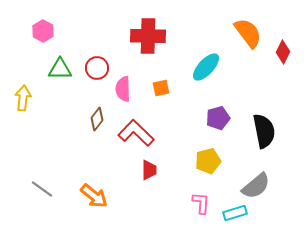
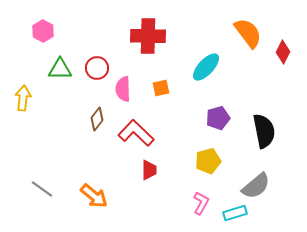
pink L-shape: rotated 25 degrees clockwise
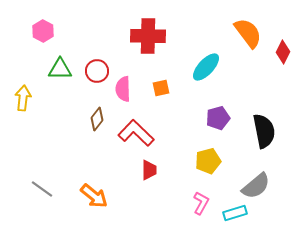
red circle: moved 3 px down
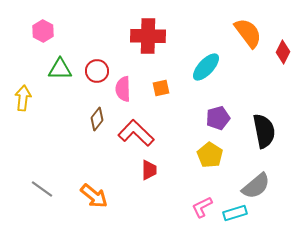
yellow pentagon: moved 2 px right, 6 px up; rotated 25 degrees counterclockwise
pink L-shape: moved 1 px right, 4 px down; rotated 145 degrees counterclockwise
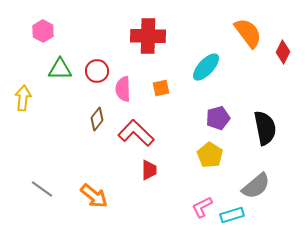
black semicircle: moved 1 px right, 3 px up
cyan rectangle: moved 3 px left, 2 px down
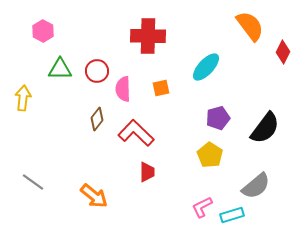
orange semicircle: moved 2 px right, 7 px up
black semicircle: rotated 48 degrees clockwise
red trapezoid: moved 2 px left, 2 px down
gray line: moved 9 px left, 7 px up
